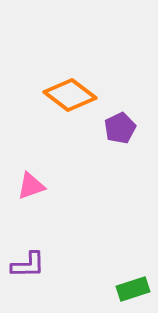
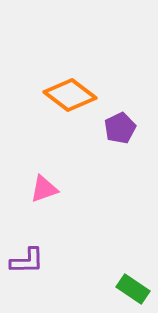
pink triangle: moved 13 px right, 3 px down
purple L-shape: moved 1 px left, 4 px up
green rectangle: rotated 52 degrees clockwise
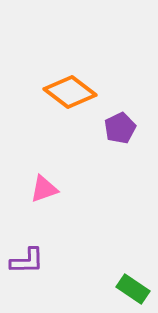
orange diamond: moved 3 px up
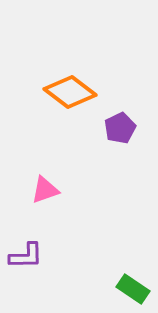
pink triangle: moved 1 px right, 1 px down
purple L-shape: moved 1 px left, 5 px up
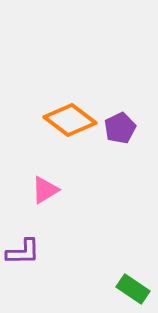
orange diamond: moved 28 px down
pink triangle: rotated 12 degrees counterclockwise
purple L-shape: moved 3 px left, 4 px up
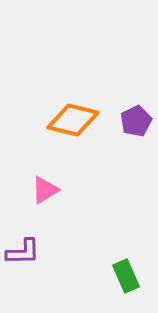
orange diamond: moved 3 px right; rotated 24 degrees counterclockwise
purple pentagon: moved 16 px right, 7 px up
green rectangle: moved 7 px left, 13 px up; rotated 32 degrees clockwise
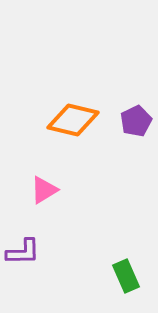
pink triangle: moved 1 px left
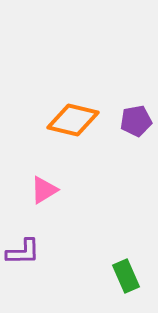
purple pentagon: rotated 16 degrees clockwise
